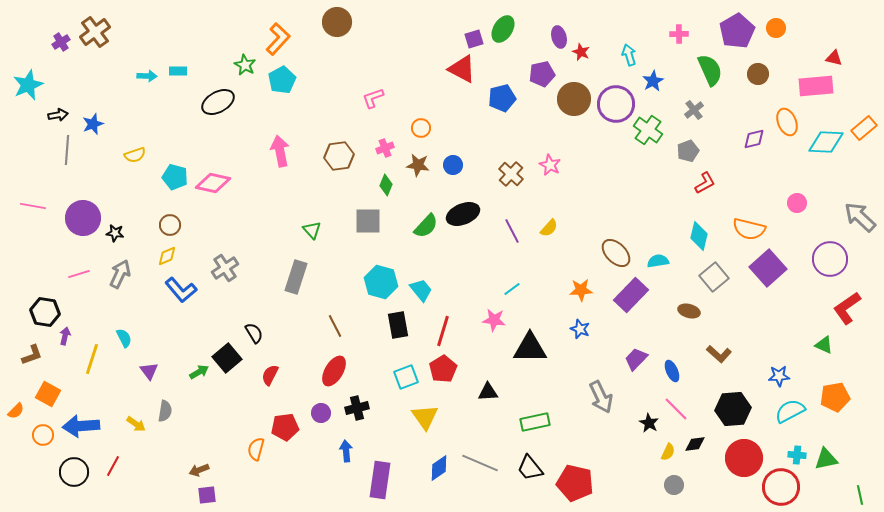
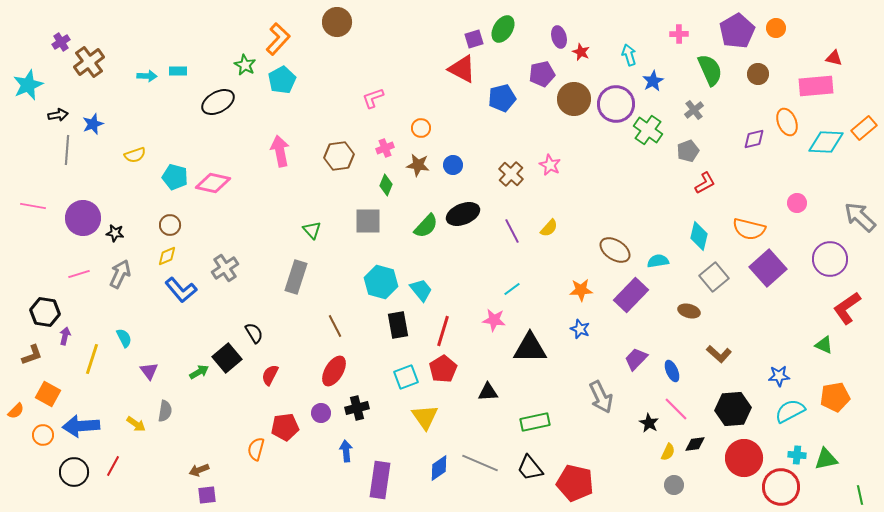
brown cross at (95, 32): moved 6 px left, 30 px down
brown ellipse at (616, 253): moved 1 px left, 3 px up; rotated 12 degrees counterclockwise
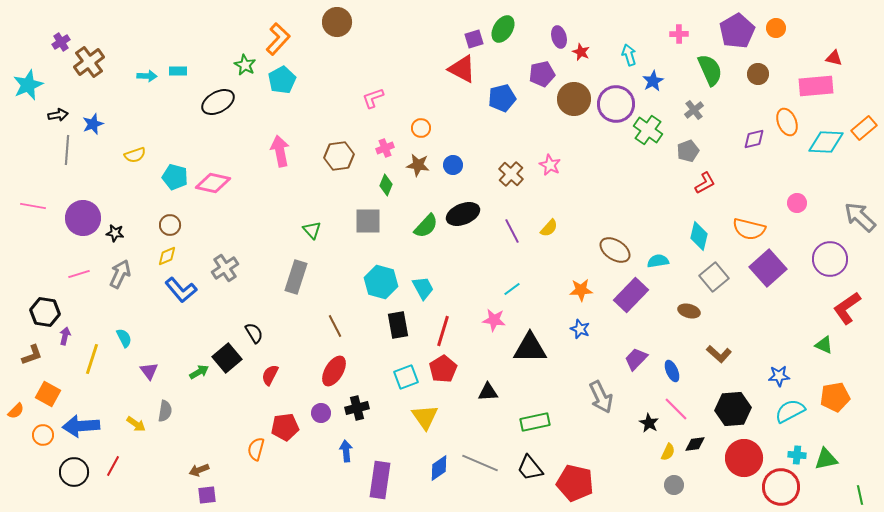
cyan trapezoid at (421, 290): moved 2 px right, 2 px up; rotated 10 degrees clockwise
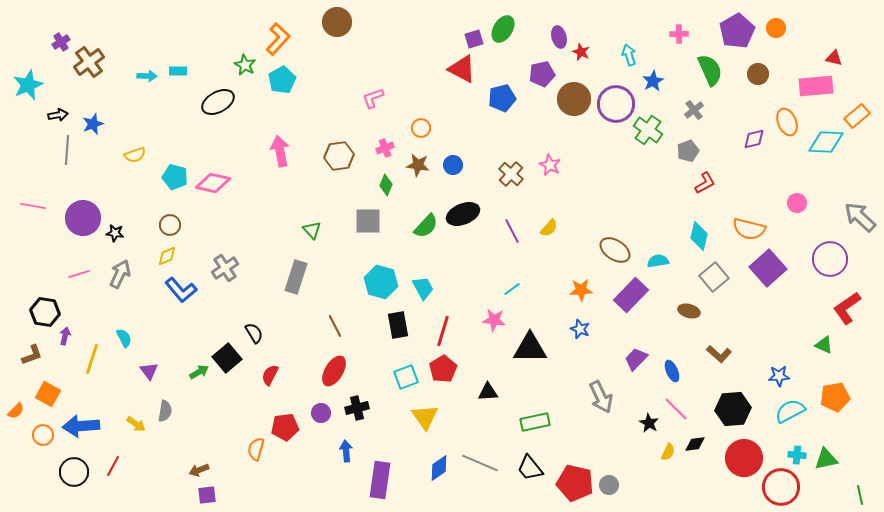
orange rectangle at (864, 128): moved 7 px left, 12 px up
gray circle at (674, 485): moved 65 px left
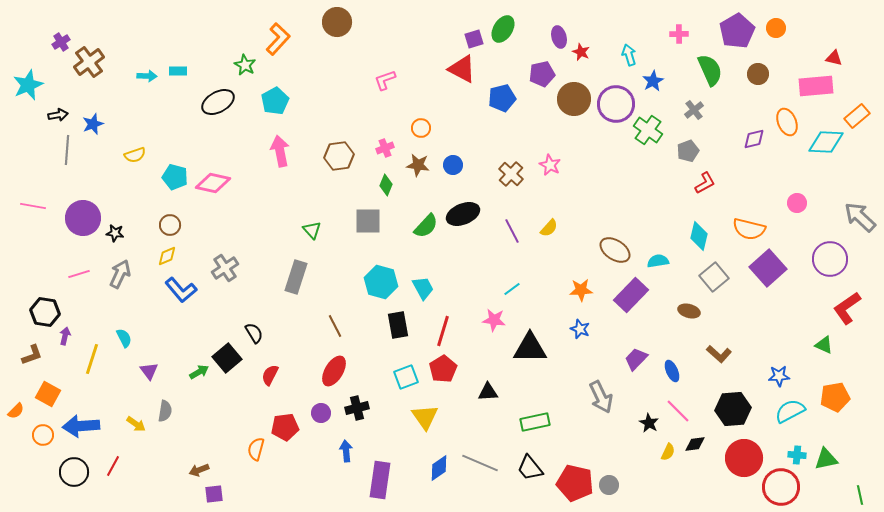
cyan pentagon at (282, 80): moved 7 px left, 21 px down
pink L-shape at (373, 98): moved 12 px right, 18 px up
pink line at (676, 409): moved 2 px right, 2 px down
purple square at (207, 495): moved 7 px right, 1 px up
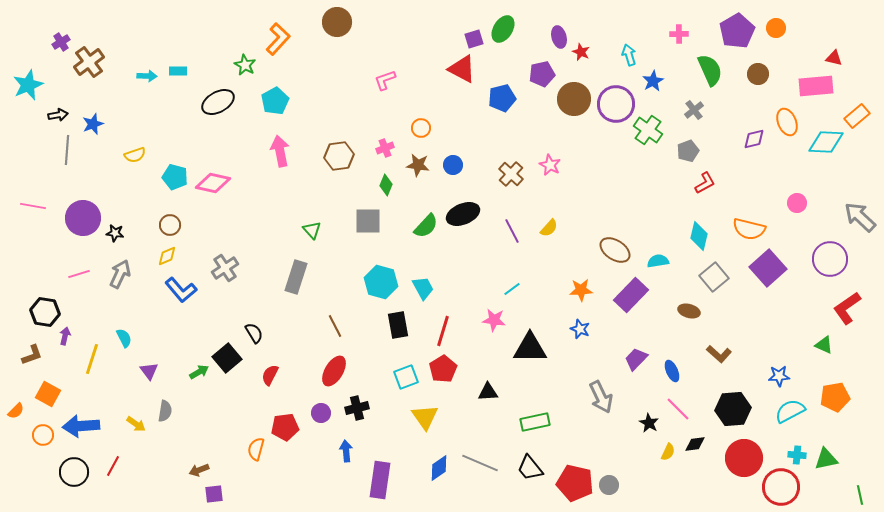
pink line at (678, 411): moved 2 px up
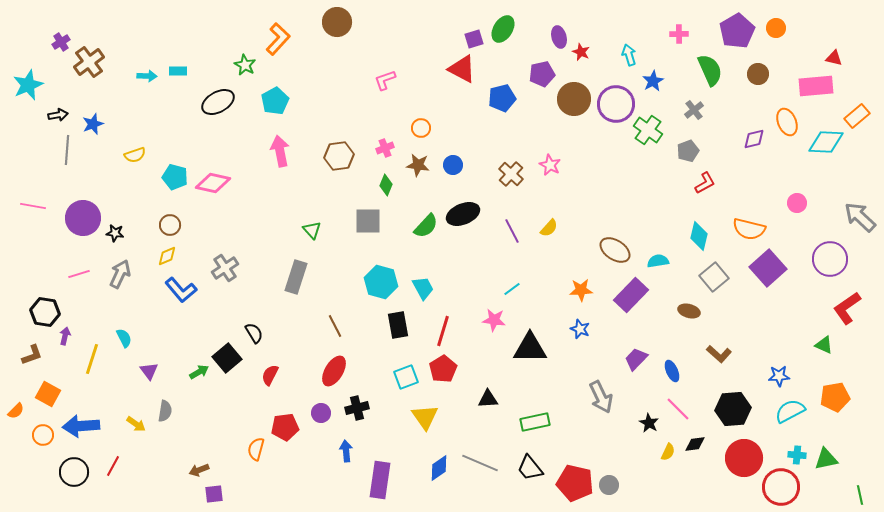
black triangle at (488, 392): moved 7 px down
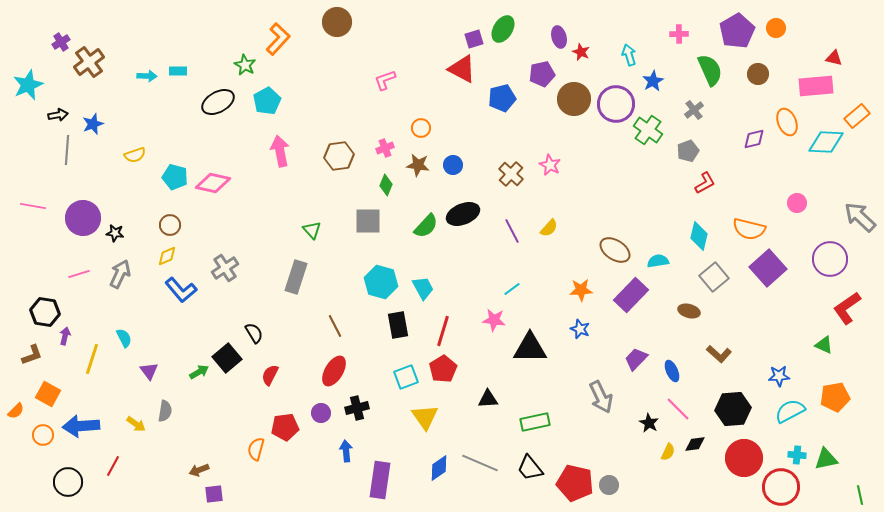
cyan pentagon at (275, 101): moved 8 px left
black circle at (74, 472): moved 6 px left, 10 px down
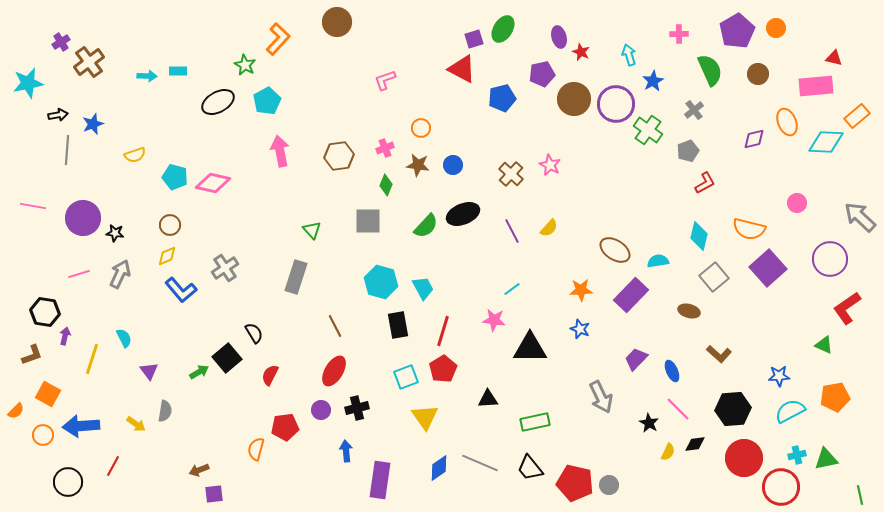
cyan star at (28, 85): moved 2 px up; rotated 12 degrees clockwise
purple circle at (321, 413): moved 3 px up
cyan cross at (797, 455): rotated 18 degrees counterclockwise
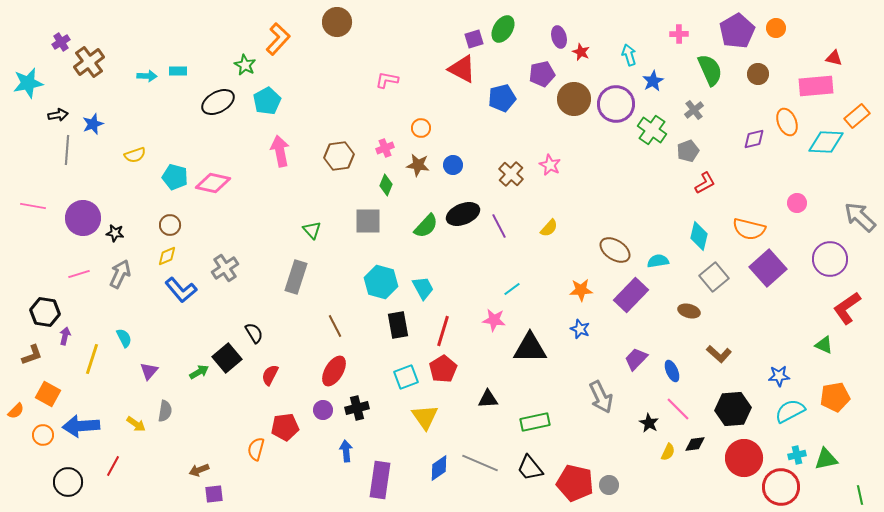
pink L-shape at (385, 80): moved 2 px right; rotated 30 degrees clockwise
green cross at (648, 130): moved 4 px right
purple line at (512, 231): moved 13 px left, 5 px up
purple triangle at (149, 371): rotated 18 degrees clockwise
purple circle at (321, 410): moved 2 px right
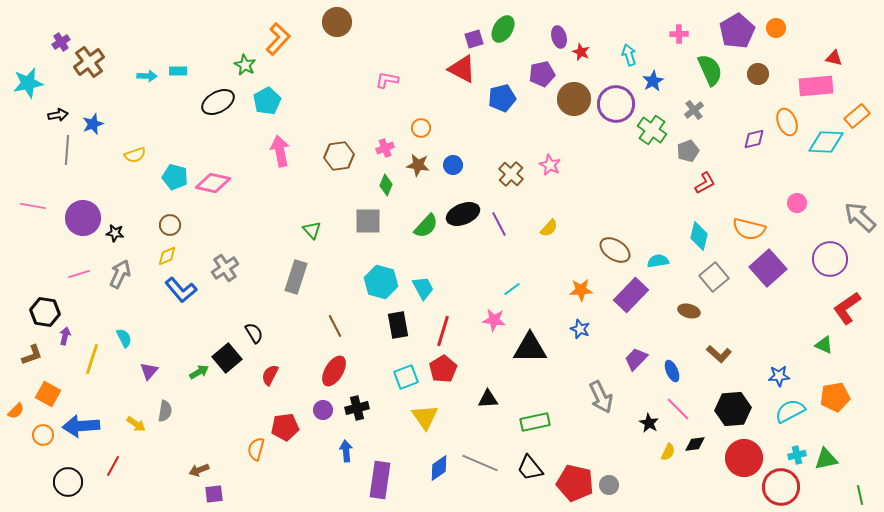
purple line at (499, 226): moved 2 px up
